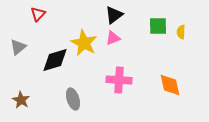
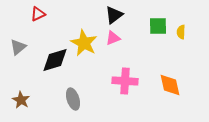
red triangle: rotated 21 degrees clockwise
pink cross: moved 6 px right, 1 px down
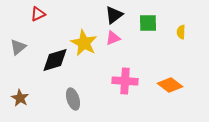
green square: moved 10 px left, 3 px up
orange diamond: rotated 40 degrees counterclockwise
brown star: moved 1 px left, 2 px up
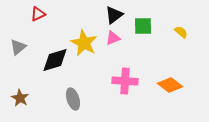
green square: moved 5 px left, 3 px down
yellow semicircle: rotated 128 degrees clockwise
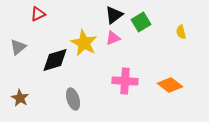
green square: moved 2 px left, 4 px up; rotated 30 degrees counterclockwise
yellow semicircle: rotated 144 degrees counterclockwise
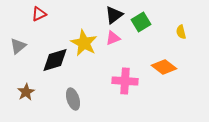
red triangle: moved 1 px right
gray triangle: moved 1 px up
orange diamond: moved 6 px left, 18 px up
brown star: moved 6 px right, 6 px up; rotated 12 degrees clockwise
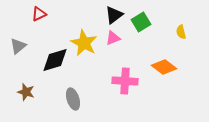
brown star: rotated 24 degrees counterclockwise
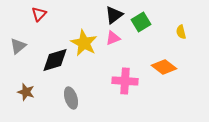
red triangle: rotated 21 degrees counterclockwise
gray ellipse: moved 2 px left, 1 px up
